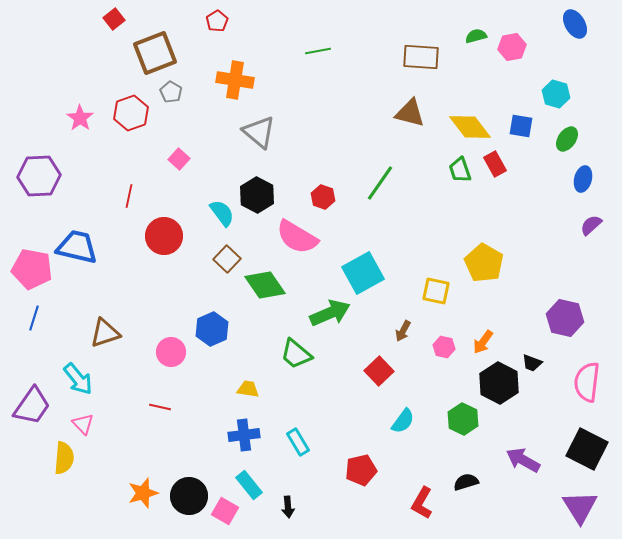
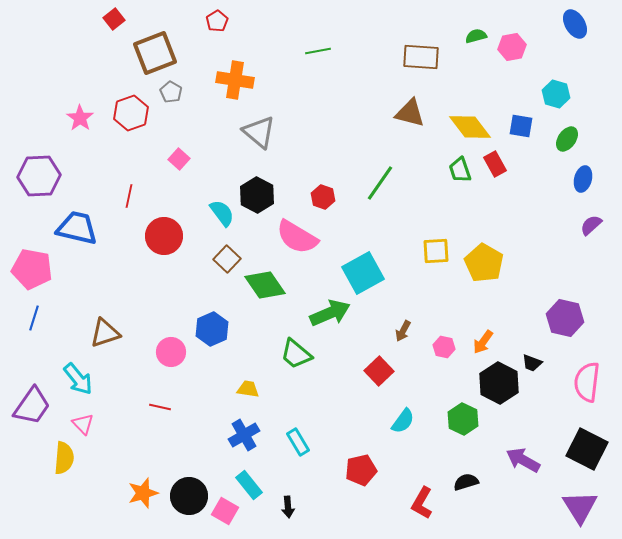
blue trapezoid at (77, 247): moved 19 px up
yellow square at (436, 291): moved 40 px up; rotated 16 degrees counterclockwise
blue cross at (244, 435): rotated 24 degrees counterclockwise
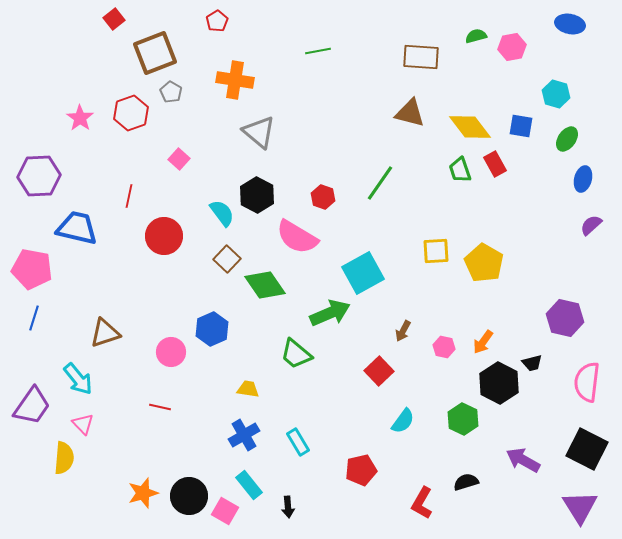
blue ellipse at (575, 24): moved 5 px left; rotated 48 degrees counterclockwise
black trapezoid at (532, 363): rotated 35 degrees counterclockwise
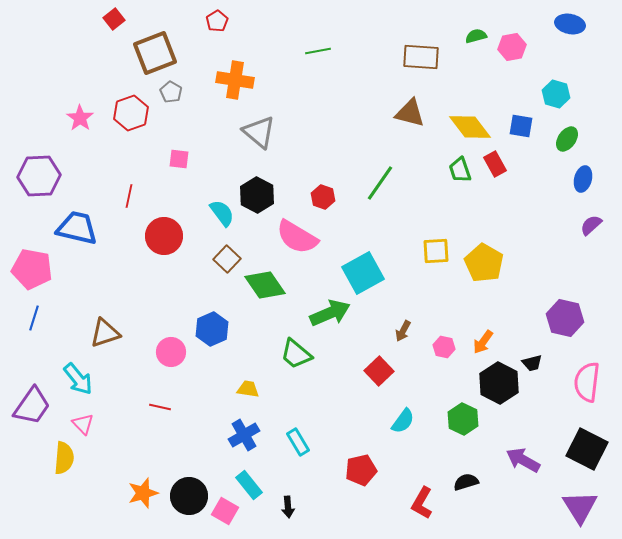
pink square at (179, 159): rotated 35 degrees counterclockwise
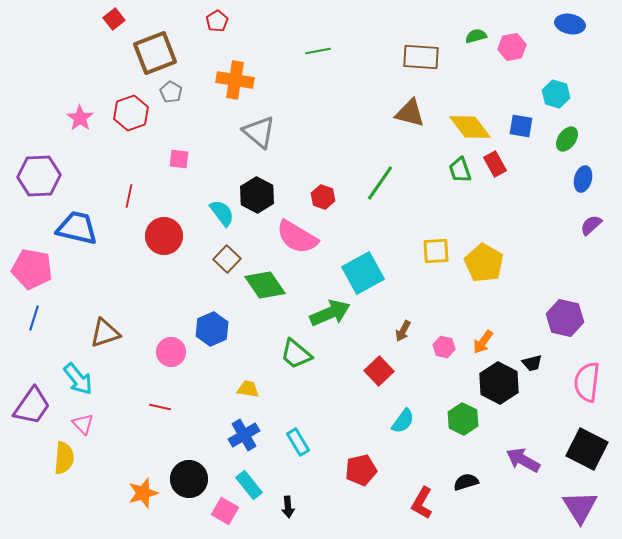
black circle at (189, 496): moved 17 px up
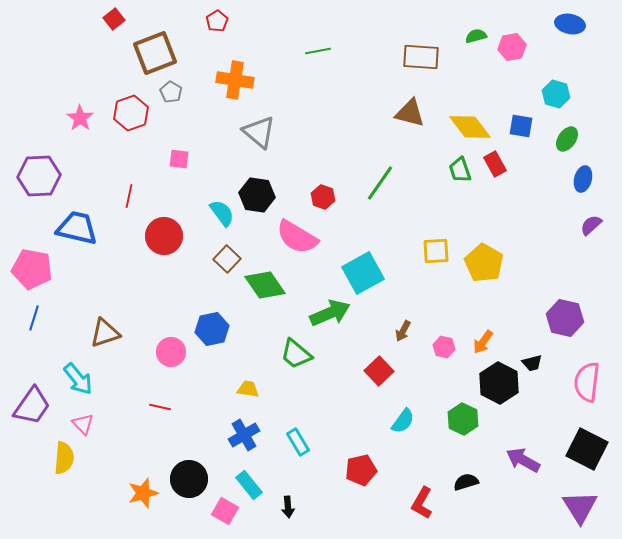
black hexagon at (257, 195): rotated 20 degrees counterclockwise
blue hexagon at (212, 329): rotated 12 degrees clockwise
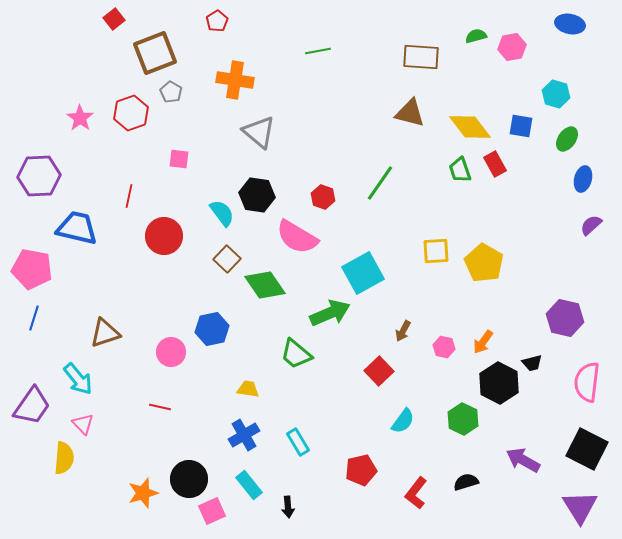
red L-shape at (422, 503): moved 6 px left, 10 px up; rotated 8 degrees clockwise
pink square at (225, 511): moved 13 px left; rotated 36 degrees clockwise
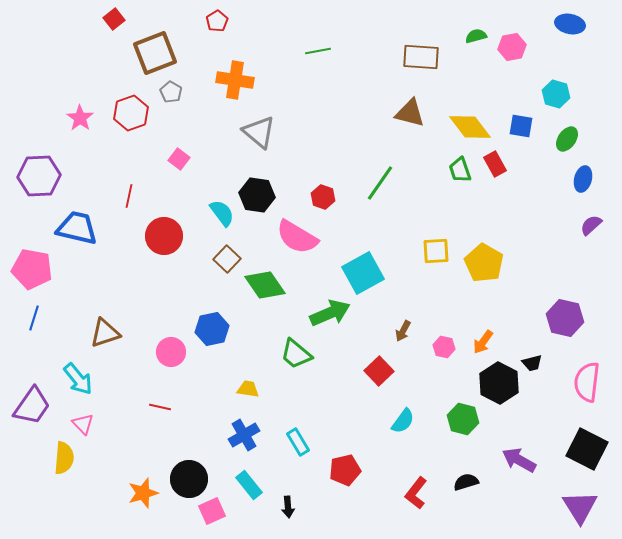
pink square at (179, 159): rotated 30 degrees clockwise
green hexagon at (463, 419): rotated 12 degrees counterclockwise
purple arrow at (523, 460): moved 4 px left
red pentagon at (361, 470): moved 16 px left
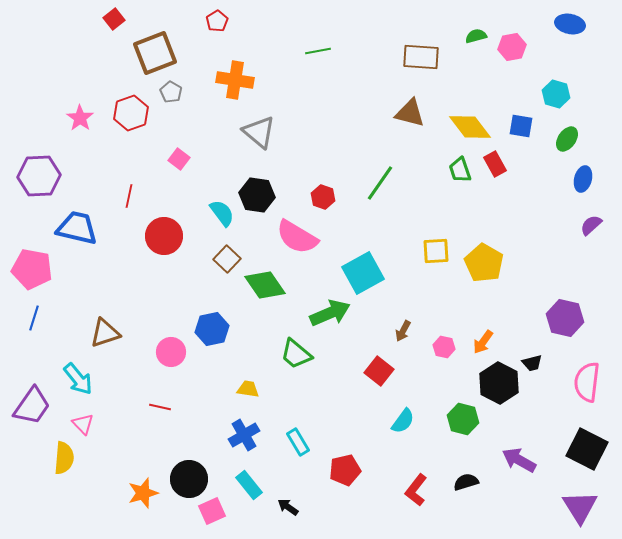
red square at (379, 371): rotated 8 degrees counterclockwise
red L-shape at (416, 493): moved 3 px up
black arrow at (288, 507): rotated 130 degrees clockwise
